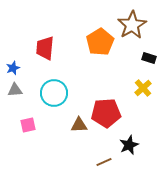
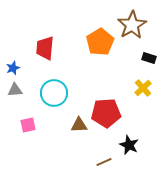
black star: rotated 24 degrees counterclockwise
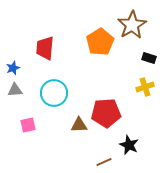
yellow cross: moved 2 px right, 1 px up; rotated 24 degrees clockwise
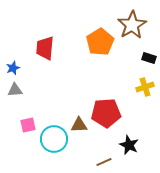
cyan circle: moved 46 px down
